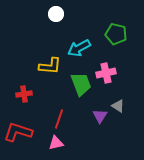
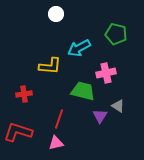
green trapezoid: moved 2 px right, 7 px down; rotated 55 degrees counterclockwise
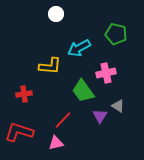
green trapezoid: rotated 140 degrees counterclockwise
red line: moved 4 px right, 1 px down; rotated 24 degrees clockwise
red L-shape: moved 1 px right
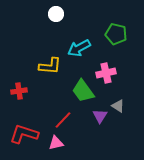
red cross: moved 5 px left, 3 px up
red L-shape: moved 5 px right, 2 px down
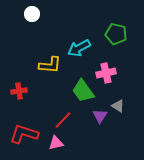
white circle: moved 24 px left
yellow L-shape: moved 1 px up
